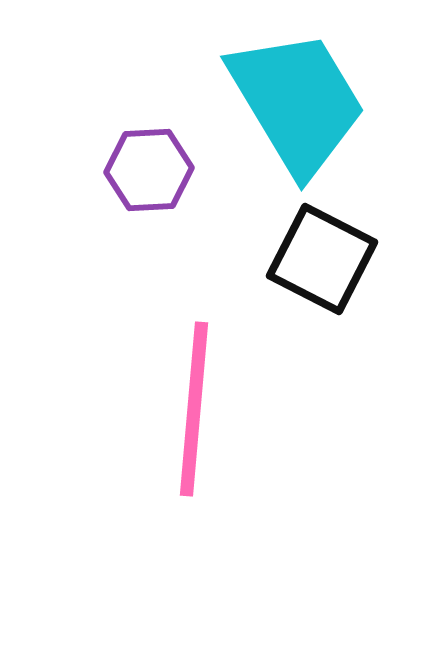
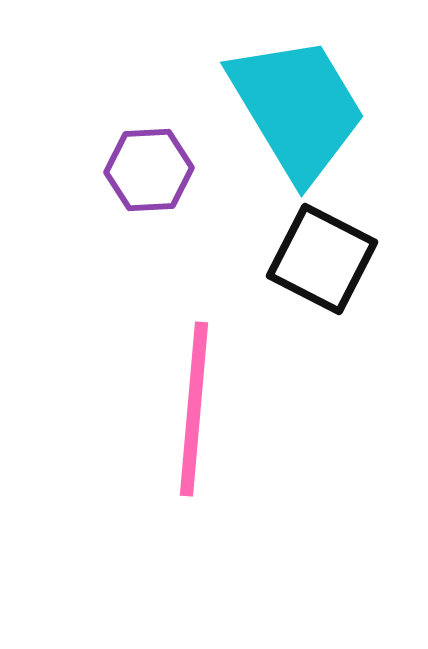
cyan trapezoid: moved 6 px down
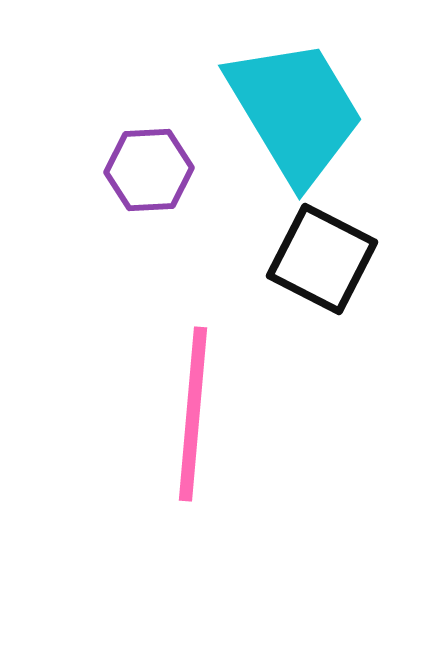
cyan trapezoid: moved 2 px left, 3 px down
pink line: moved 1 px left, 5 px down
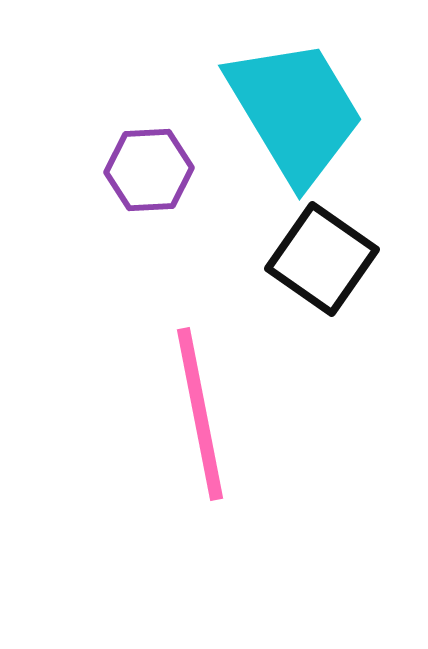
black square: rotated 8 degrees clockwise
pink line: moved 7 px right; rotated 16 degrees counterclockwise
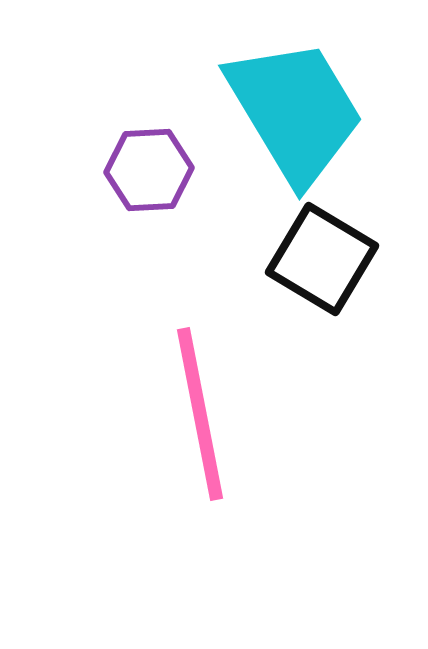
black square: rotated 4 degrees counterclockwise
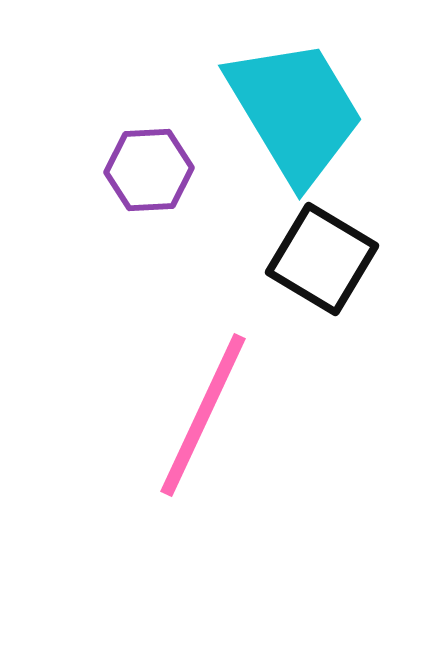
pink line: moved 3 px right, 1 px down; rotated 36 degrees clockwise
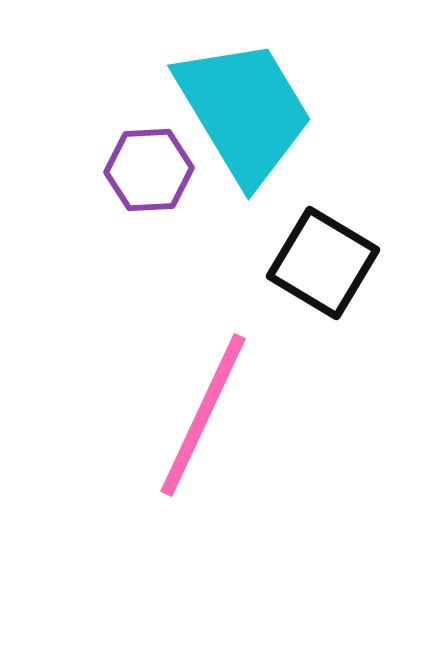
cyan trapezoid: moved 51 px left
black square: moved 1 px right, 4 px down
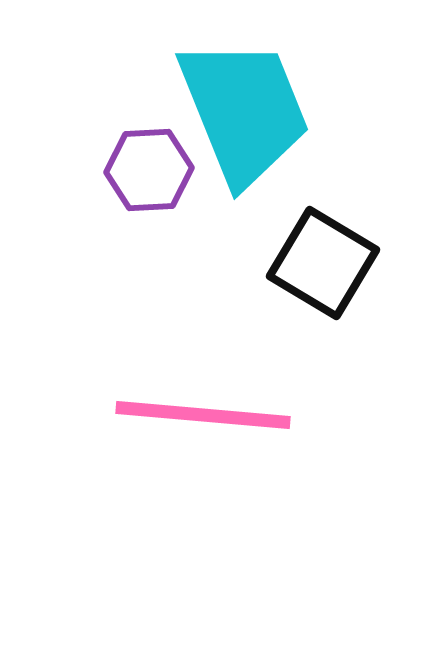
cyan trapezoid: rotated 9 degrees clockwise
pink line: rotated 70 degrees clockwise
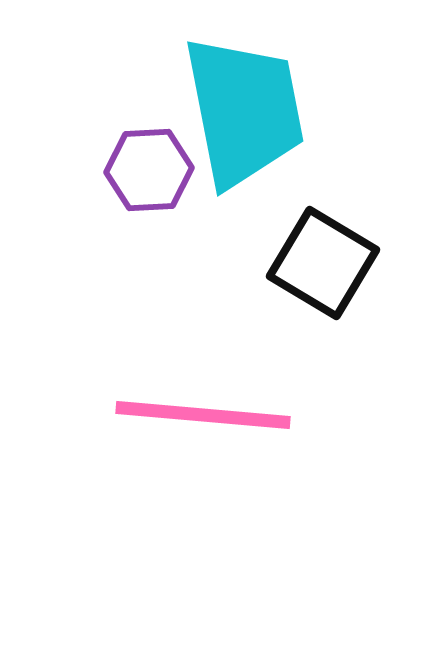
cyan trapezoid: rotated 11 degrees clockwise
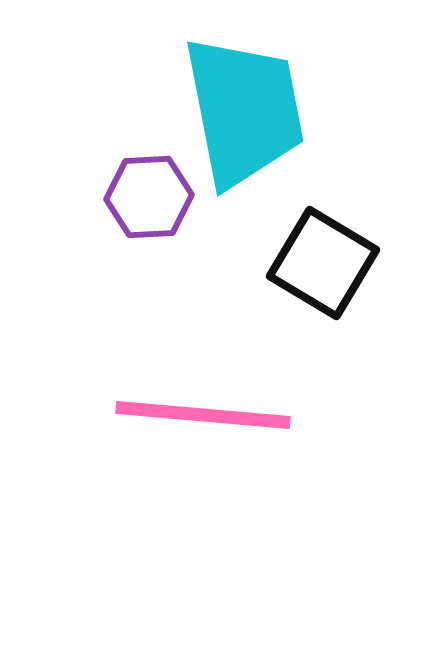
purple hexagon: moved 27 px down
